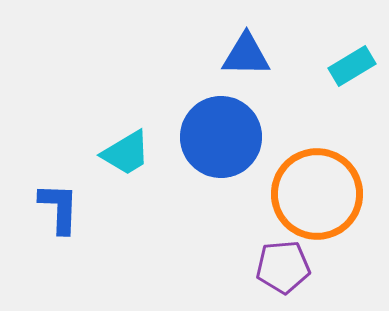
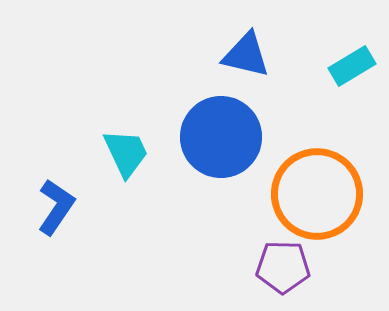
blue triangle: rotated 12 degrees clockwise
cyan trapezoid: rotated 84 degrees counterclockwise
blue L-shape: moved 3 px left, 1 px up; rotated 32 degrees clockwise
purple pentagon: rotated 6 degrees clockwise
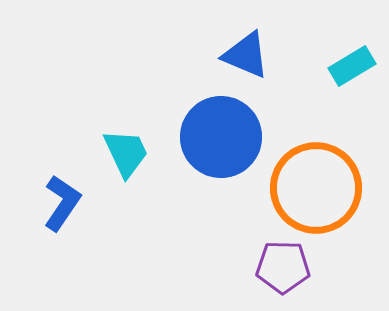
blue triangle: rotated 10 degrees clockwise
orange circle: moved 1 px left, 6 px up
blue L-shape: moved 6 px right, 4 px up
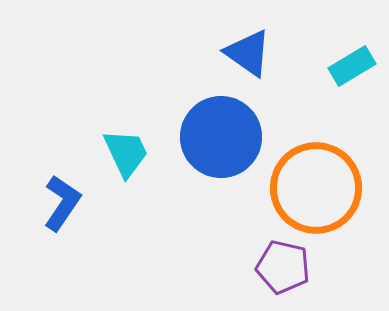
blue triangle: moved 2 px right, 2 px up; rotated 12 degrees clockwise
purple pentagon: rotated 12 degrees clockwise
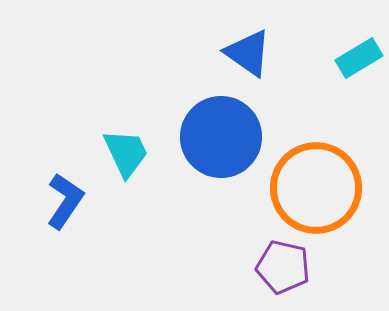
cyan rectangle: moved 7 px right, 8 px up
blue L-shape: moved 3 px right, 2 px up
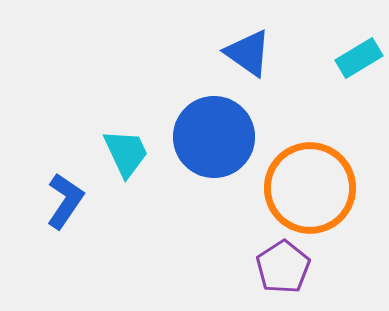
blue circle: moved 7 px left
orange circle: moved 6 px left
purple pentagon: rotated 26 degrees clockwise
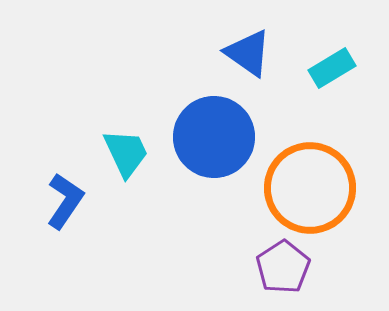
cyan rectangle: moved 27 px left, 10 px down
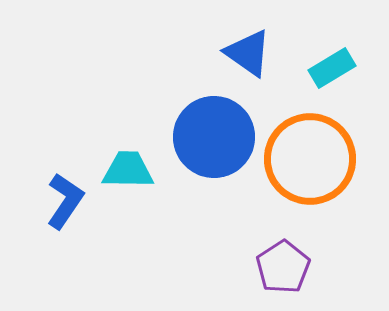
cyan trapezoid: moved 2 px right, 17 px down; rotated 64 degrees counterclockwise
orange circle: moved 29 px up
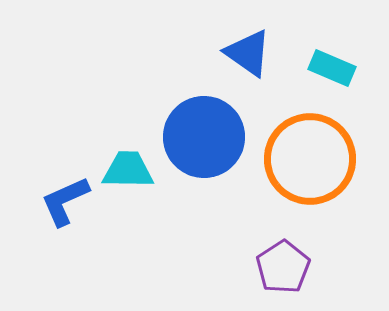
cyan rectangle: rotated 54 degrees clockwise
blue circle: moved 10 px left
blue L-shape: rotated 148 degrees counterclockwise
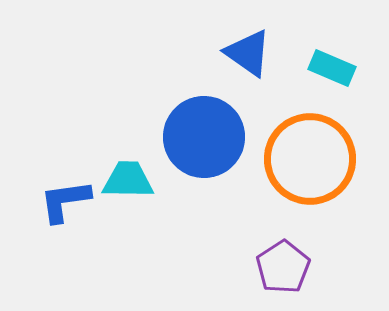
cyan trapezoid: moved 10 px down
blue L-shape: rotated 16 degrees clockwise
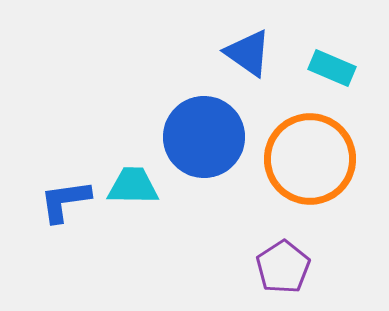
cyan trapezoid: moved 5 px right, 6 px down
